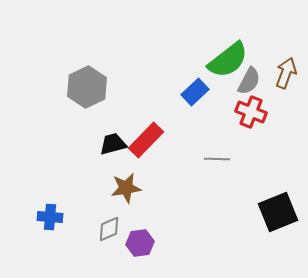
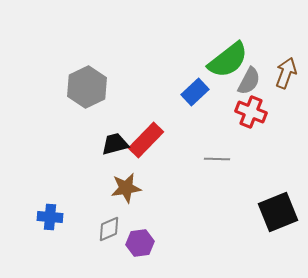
black trapezoid: moved 2 px right
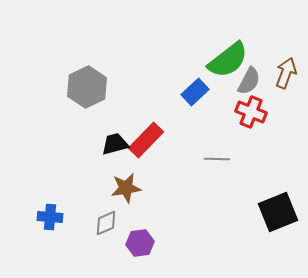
gray diamond: moved 3 px left, 6 px up
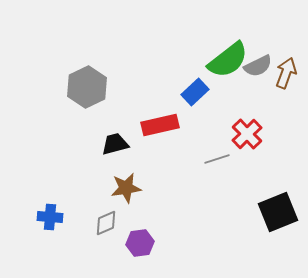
gray semicircle: moved 9 px right, 15 px up; rotated 36 degrees clockwise
red cross: moved 4 px left, 22 px down; rotated 24 degrees clockwise
red rectangle: moved 14 px right, 15 px up; rotated 33 degrees clockwise
gray line: rotated 20 degrees counterclockwise
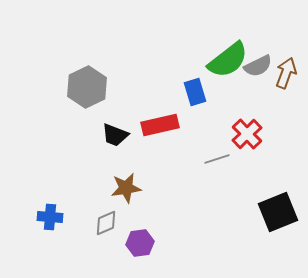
blue rectangle: rotated 64 degrees counterclockwise
black trapezoid: moved 9 px up; rotated 144 degrees counterclockwise
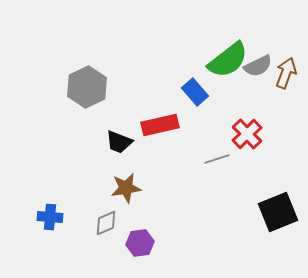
blue rectangle: rotated 24 degrees counterclockwise
black trapezoid: moved 4 px right, 7 px down
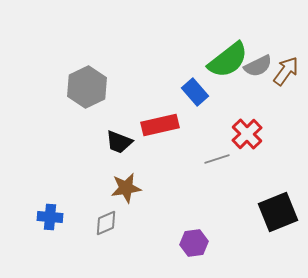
brown arrow: moved 2 px up; rotated 16 degrees clockwise
purple hexagon: moved 54 px right
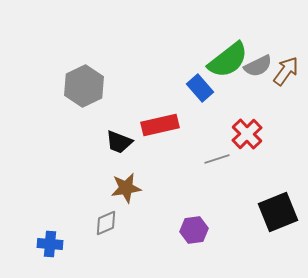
gray hexagon: moved 3 px left, 1 px up
blue rectangle: moved 5 px right, 4 px up
blue cross: moved 27 px down
purple hexagon: moved 13 px up
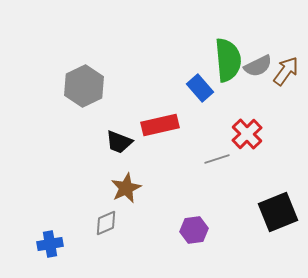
green semicircle: rotated 57 degrees counterclockwise
brown star: rotated 16 degrees counterclockwise
blue cross: rotated 15 degrees counterclockwise
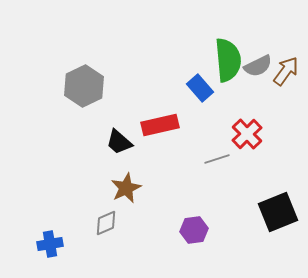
black trapezoid: rotated 20 degrees clockwise
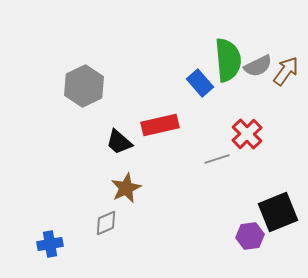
blue rectangle: moved 5 px up
purple hexagon: moved 56 px right, 6 px down
